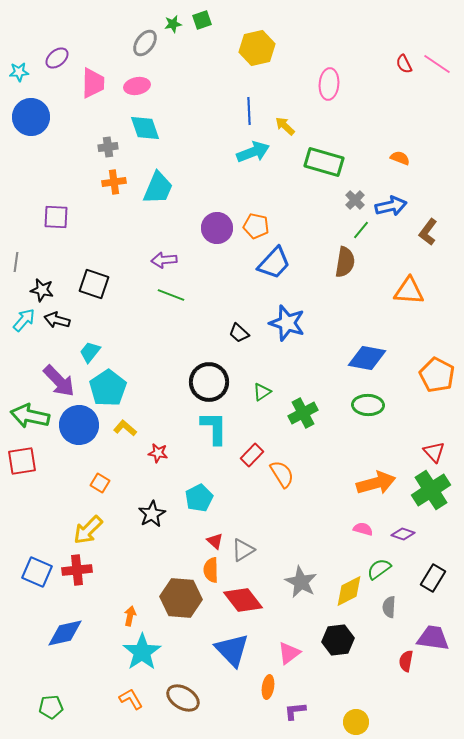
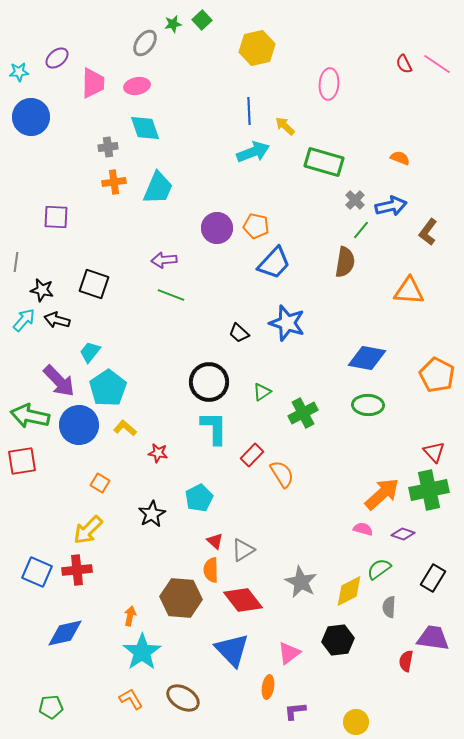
green square at (202, 20): rotated 24 degrees counterclockwise
orange arrow at (376, 483): moved 6 px right, 11 px down; rotated 27 degrees counterclockwise
green cross at (431, 490): moved 2 px left; rotated 21 degrees clockwise
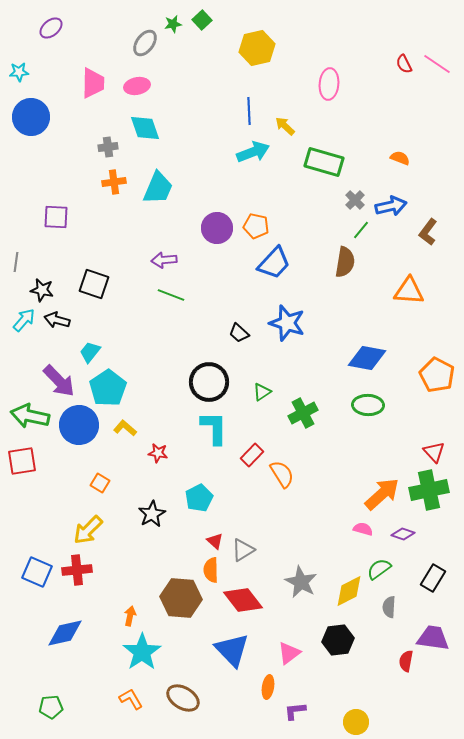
purple ellipse at (57, 58): moved 6 px left, 30 px up
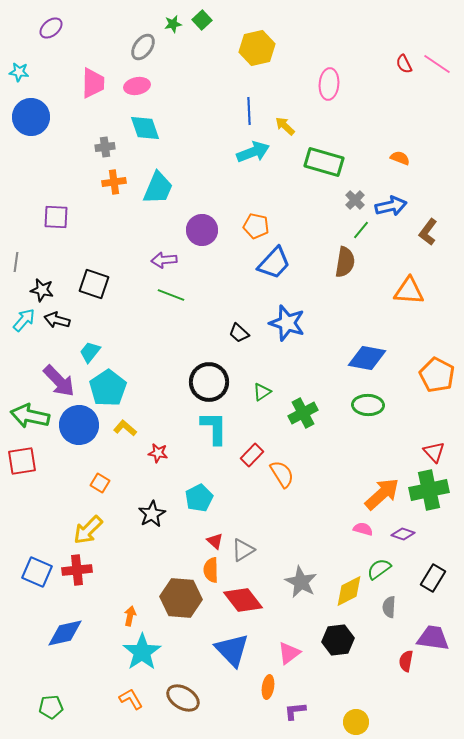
gray ellipse at (145, 43): moved 2 px left, 4 px down
cyan star at (19, 72): rotated 12 degrees clockwise
gray cross at (108, 147): moved 3 px left
purple circle at (217, 228): moved 15 px left, 2 px down
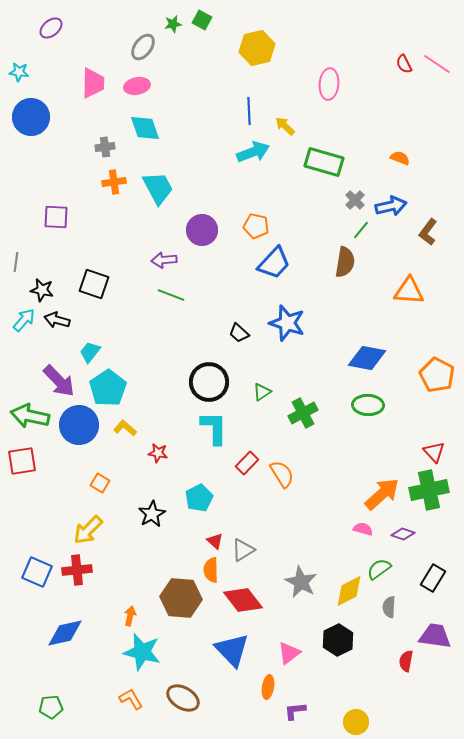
green square at (202, 20): rotated 18 degrees counterclockwise
cyan trapezoid at (158, 188): rotated 51 degrees counterclockwise
red rectangle at (252, 455): moved 5 px left, 8 px down
purple trapezoid at (433, 638): moved 2 px right, 2 px up
black hexagon at (338, 640): rotated 20 degrees counterclockwise
cyan star at (142, 652): rotated 24 degrees counterclockwise
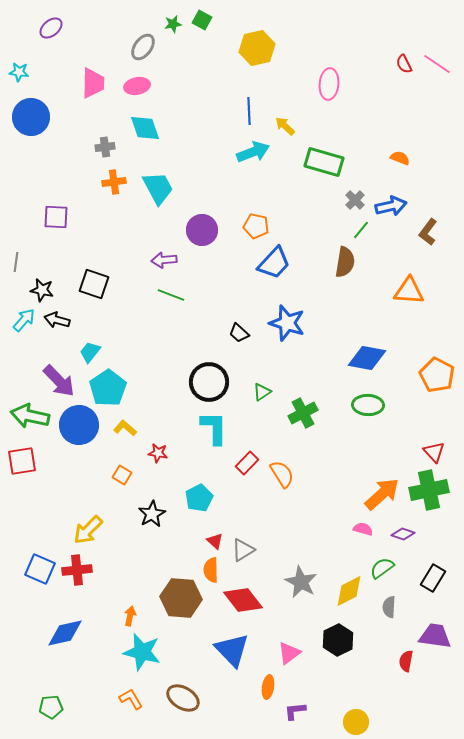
orange square at (100, 483): moved 22 px right, 8 px up
green semicircle at (379, 569): moved 3 px right, 1 px up
blue square at (37, 572): moved 3 px right, 3 px up
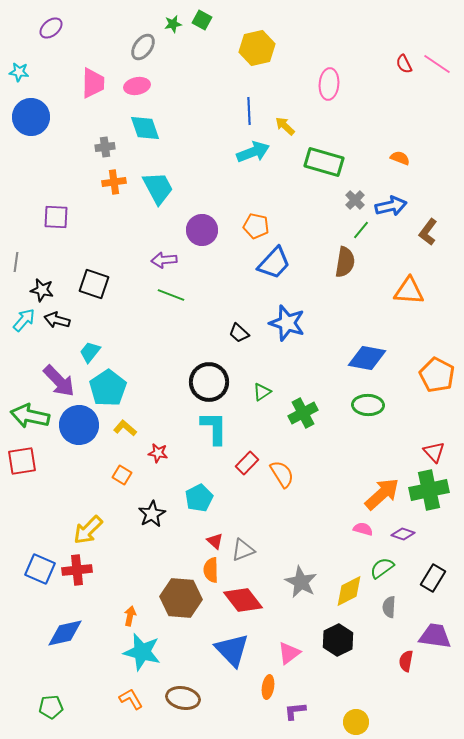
gray triangle at (243, 550): rotated 10 degrees clockwise
brown ellipse at (183, 698): rotated 20 degrees counterclockwise
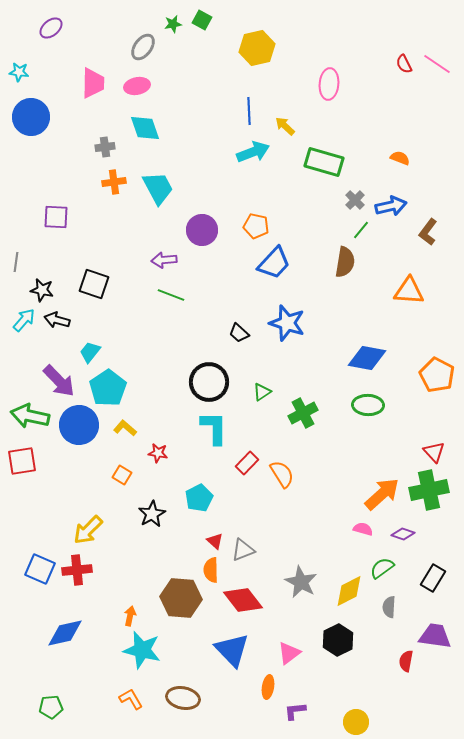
cyan star at (142, 652): moved 2 px up
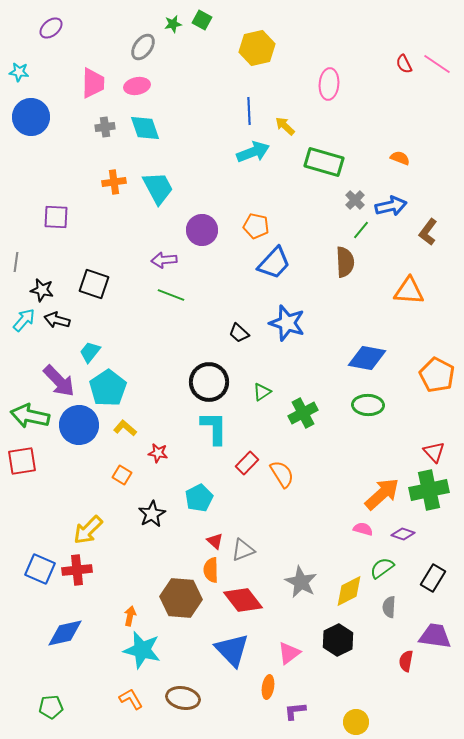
gray cross at (105, 147): moved 20 px up
brown semicircle at (345, 262): rotated 12 degrees counterclockwise
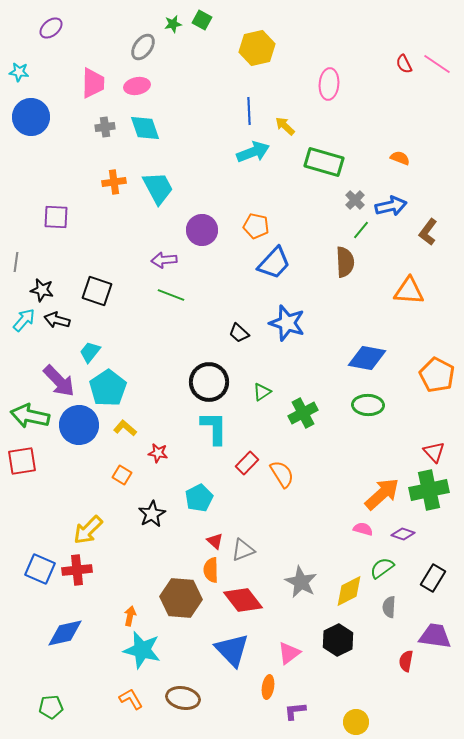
black square at (94, 284): moved 3 px right, 7 px down
